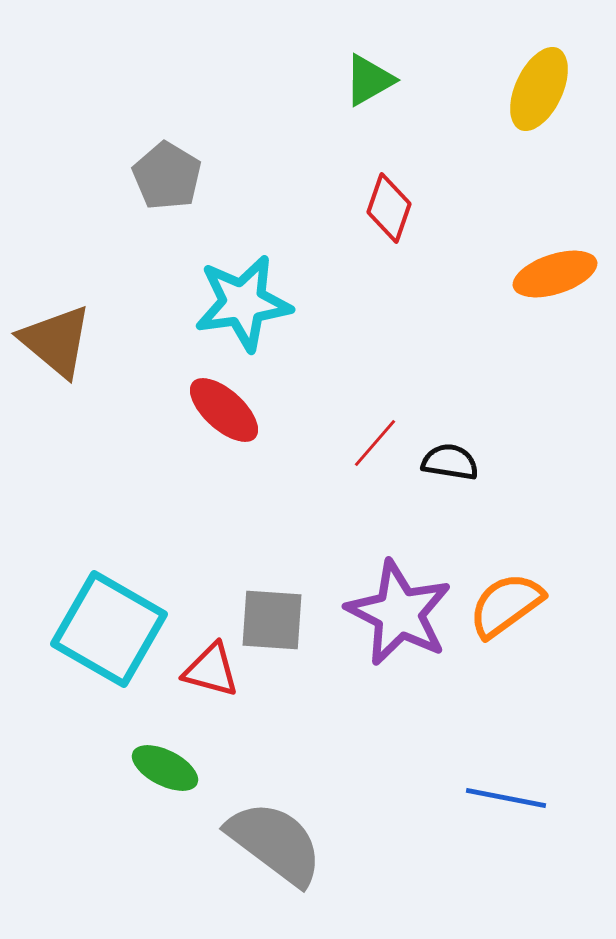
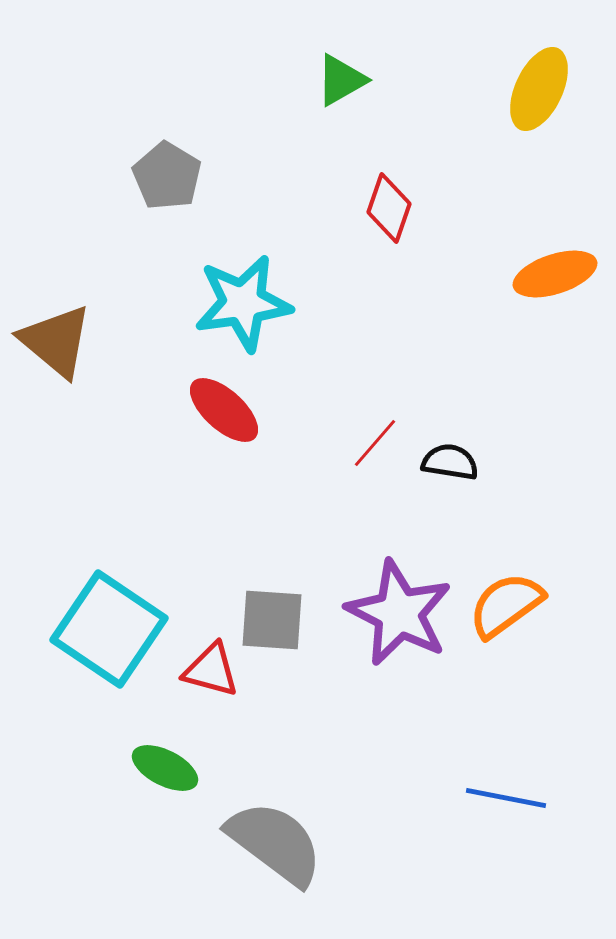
green triangle: moved 28 px left
cyan square: rotated 4 degrees clockwise
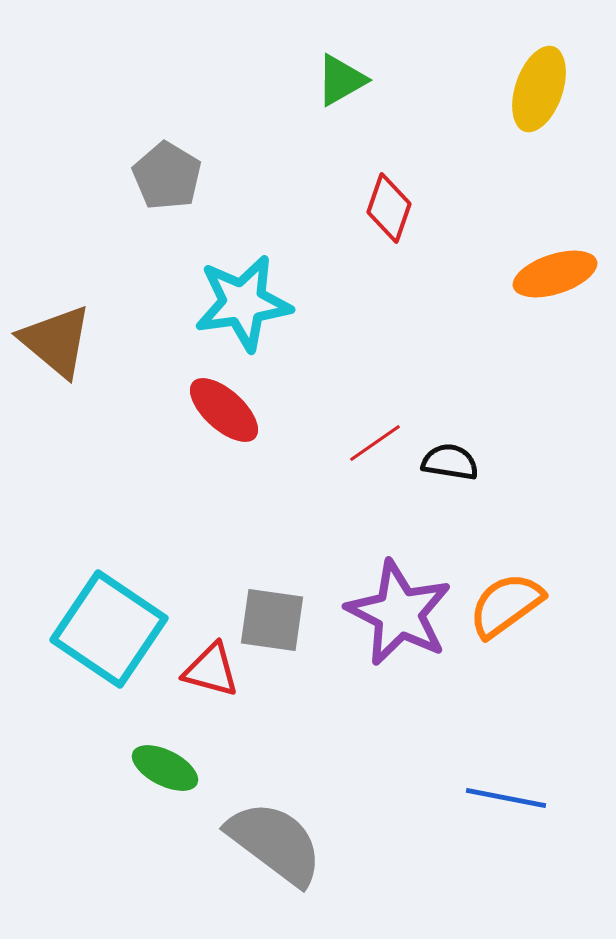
yellow ellipse: rotated 6 degrees counterclockwise
red line: rotated 14 degrees clockwise
gray square: rotated 4 degrees clockwise
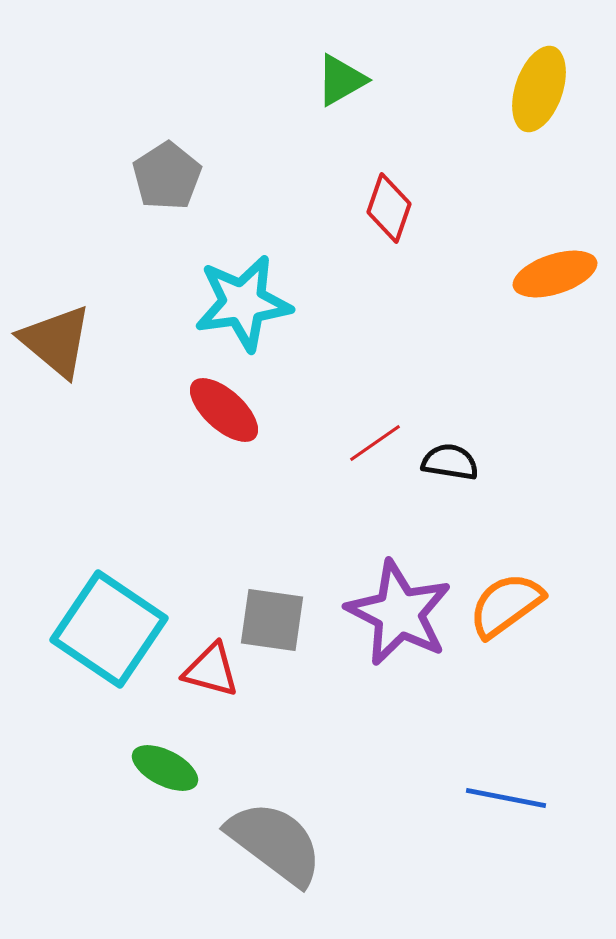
gray pentagon: rotated 8 degrees clockwise
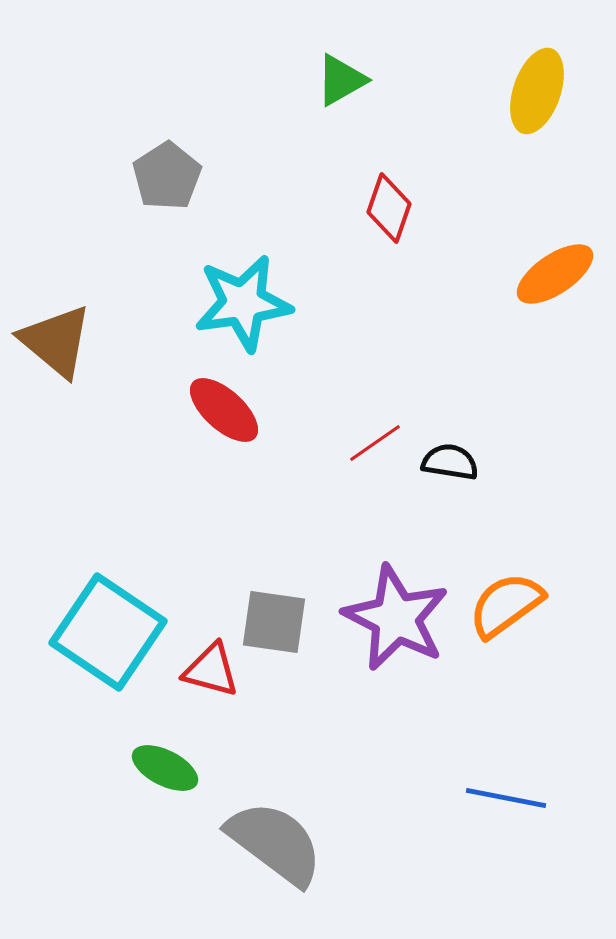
yellow ellipse: moved 2 px left, 2 px down
orange ellipse: rotated 16 degrees counterclockwise
purple star: moved 3 px left, 5 px down
gray square: moved 2 px right, 2 px down
cyan square: moved 1 px left, 3 px down
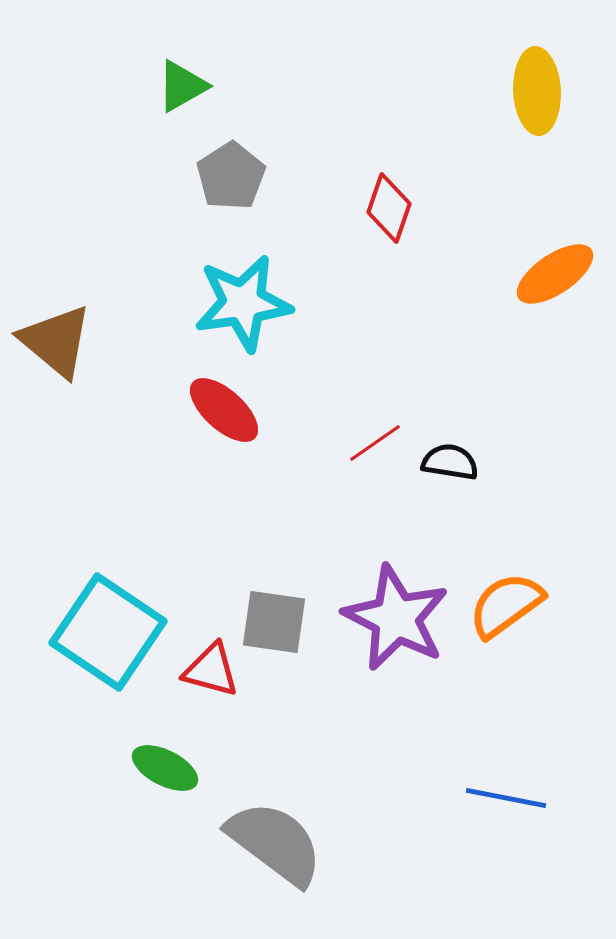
green triangle: moved 159 px left, 6 px down
yellow ellipse: rotated 22 degrees counterclockwise
gray pentagon: moved 64 px right
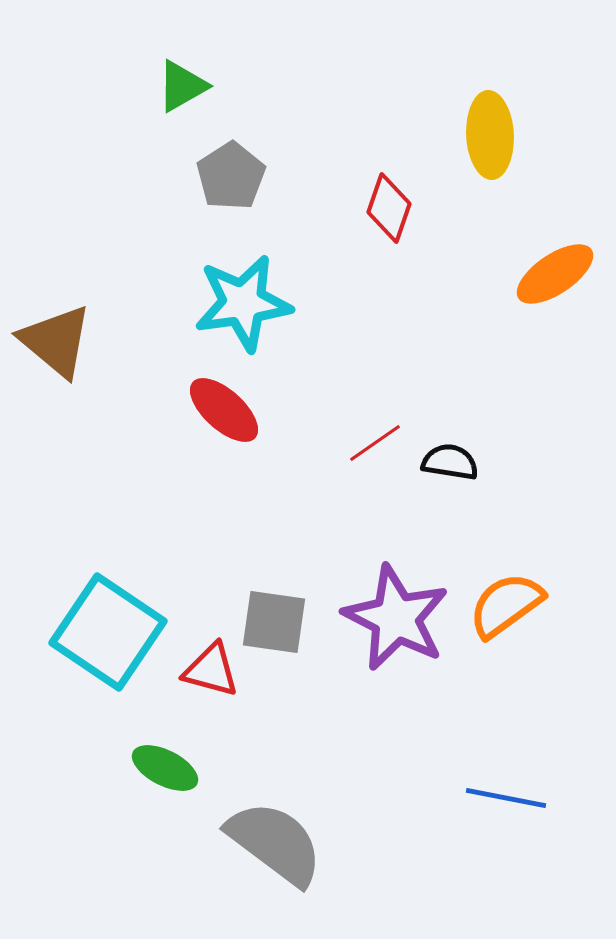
yellow ellipse: moved 47 px left, 44 px down
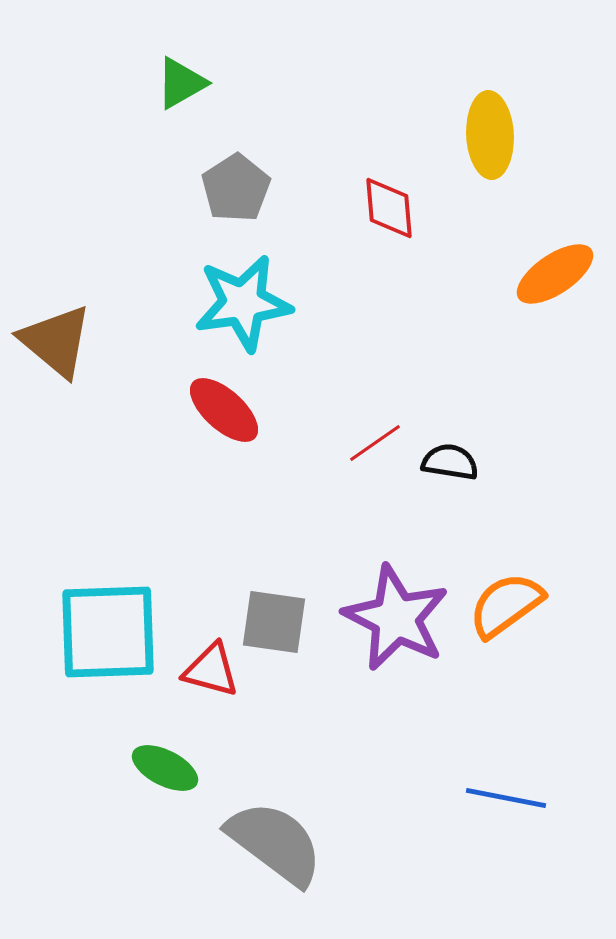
green triangle: moved 1 px left, 3 px up
gray pentagon: moved 5 px right, 12 px down
red diamond: rotated 24 degrees counterclockwise
cyan square: rotated 36 degrees counterclockwise
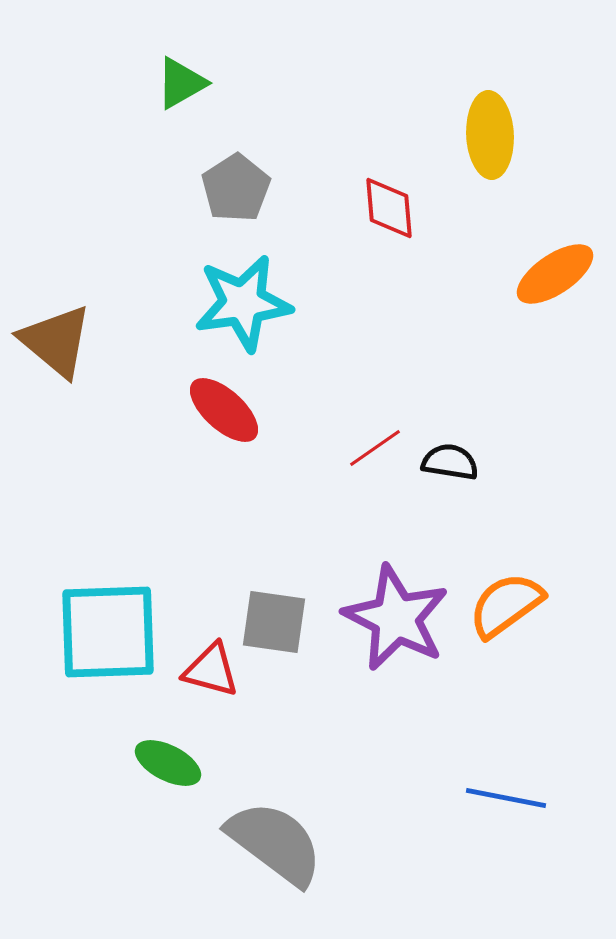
red line: moved 5 px down
green ellipse: moved 3 px right, 5 px up
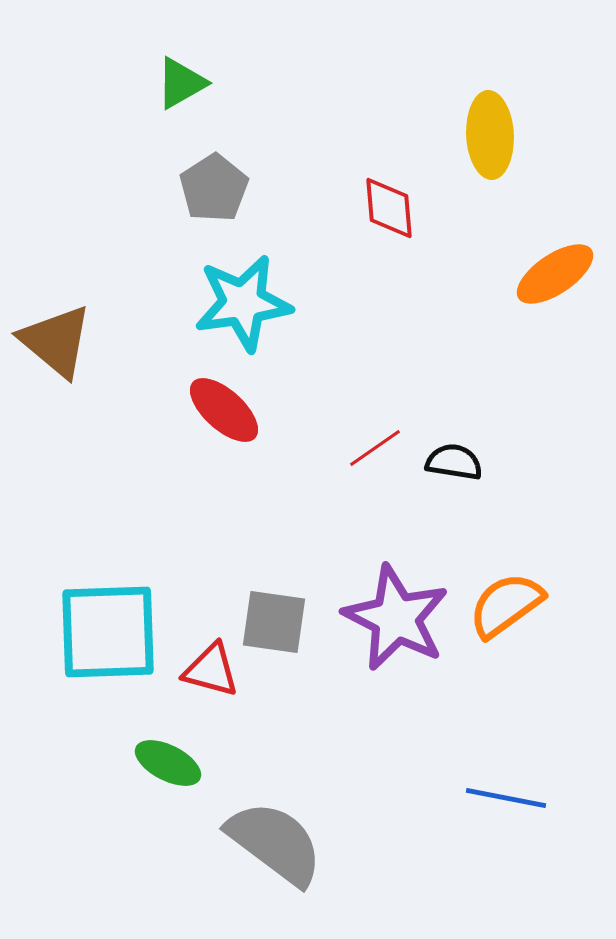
gray pentagon: moved 22 px left
black semicircle: moved 4 px right
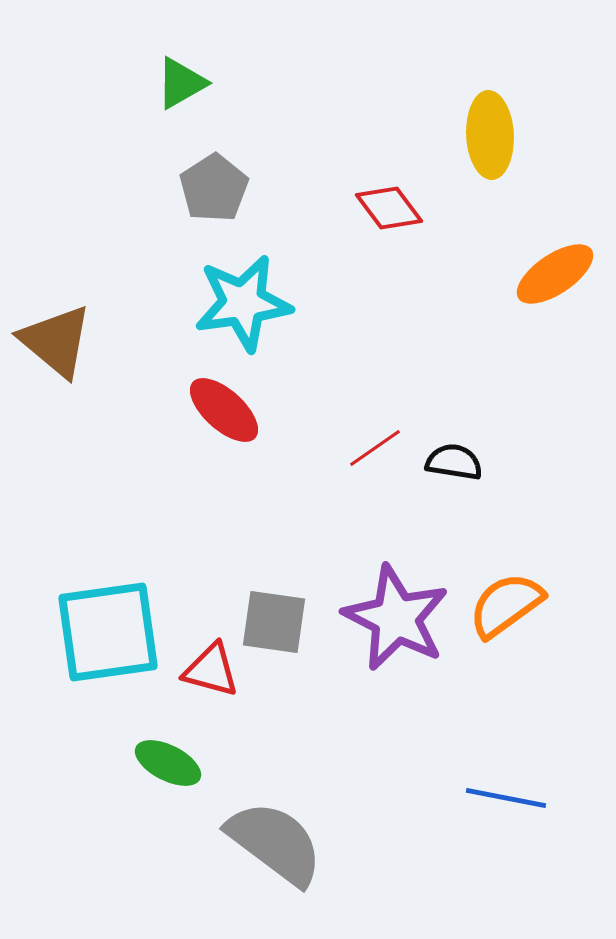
red diamond: rotated 32 degrees counterclockwise
cyan square: rotated 6 degrees counterclockwise
